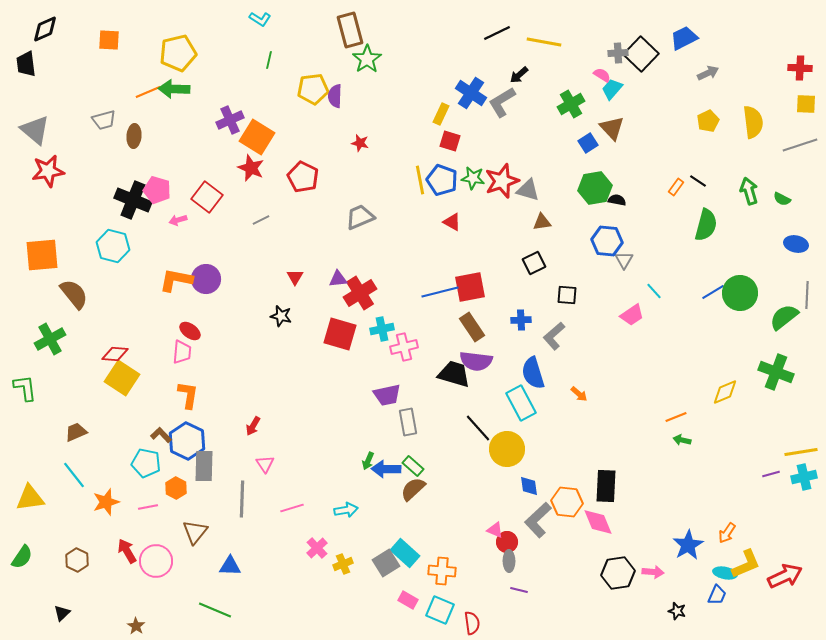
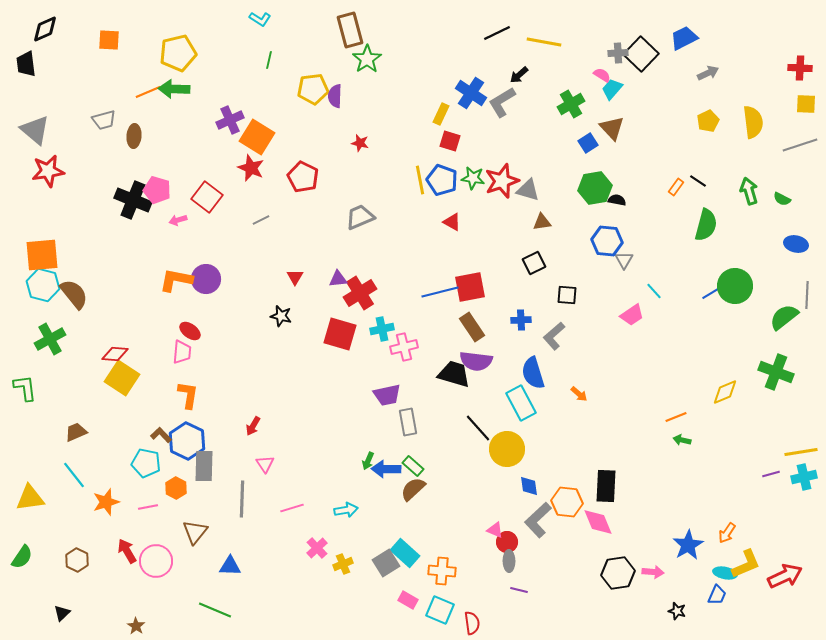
cyan hexagon at (113, 246): moved 70 px left, 39 px down
green circle at (740, 293): moved 5 px left, 7 px up
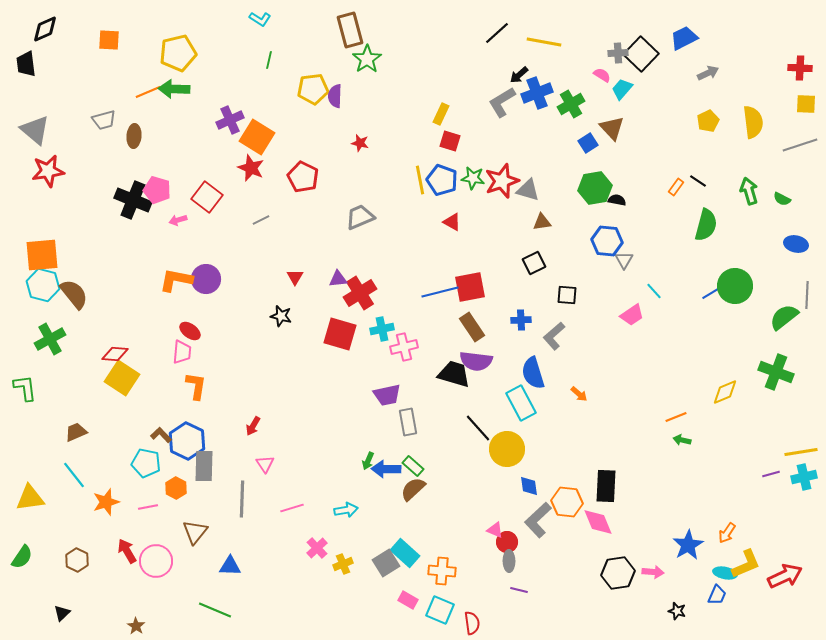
black line at (497, 33): rotated 16 degrees counterclockwise
cyan trapezoid at (612, 89): moved 10 px right
blue cross at (471, 93): moved 66 px right; rotated 36 degrees clockwise
orange L-shape at (188, 395): moved 8 px right, 9 px up
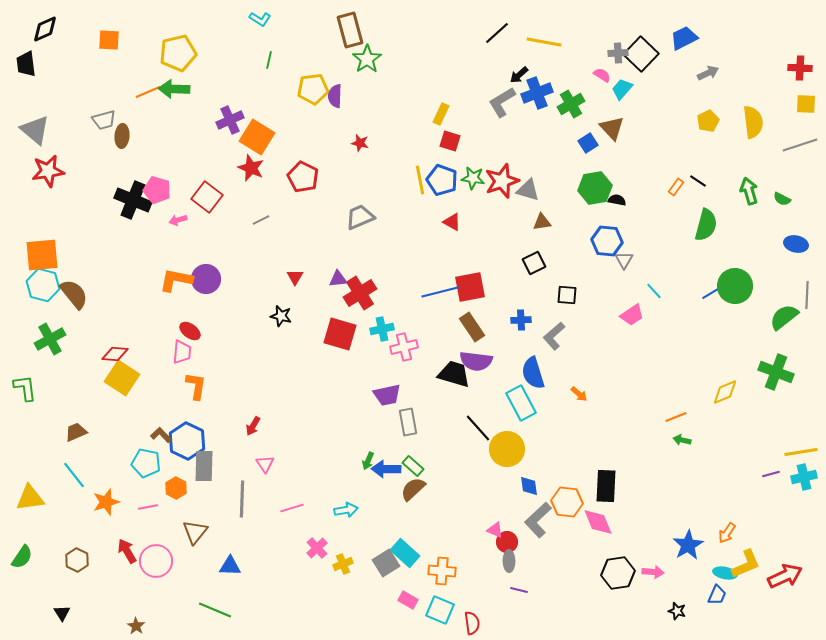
brown ellipse at (134, 136): moved 12 px left
black triangle at (62, 613): rotated 18 degrees counterclockwise
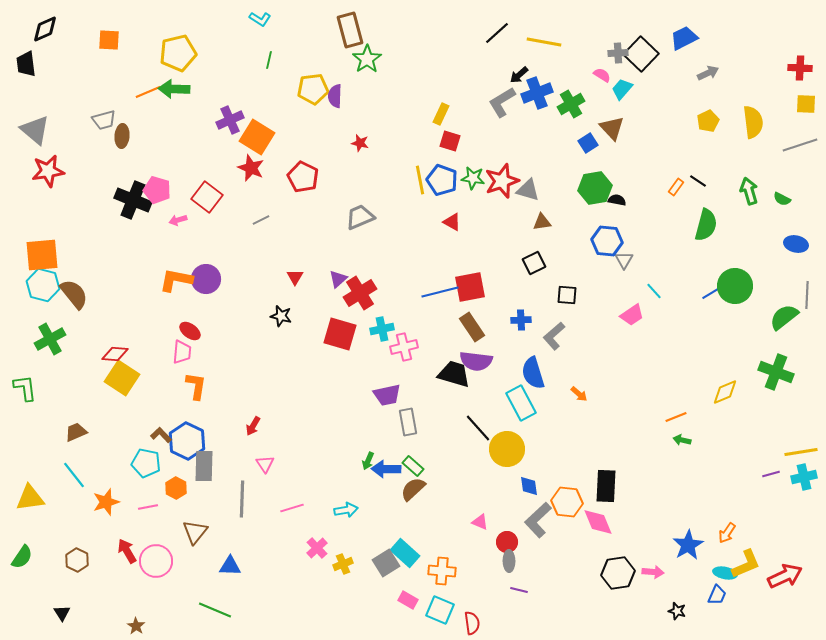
purple triangle at (338, 279): rotated 36 degrees counterclockwise
pink triangle at (495, 530): moved 15 px left, 8 px up
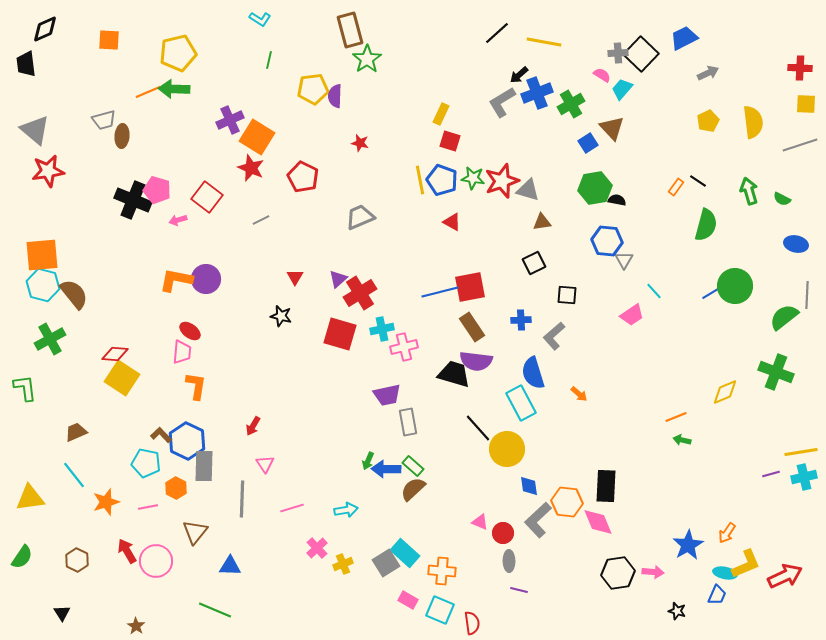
red circle at (507, 542): moved 4 px left, 9 px up
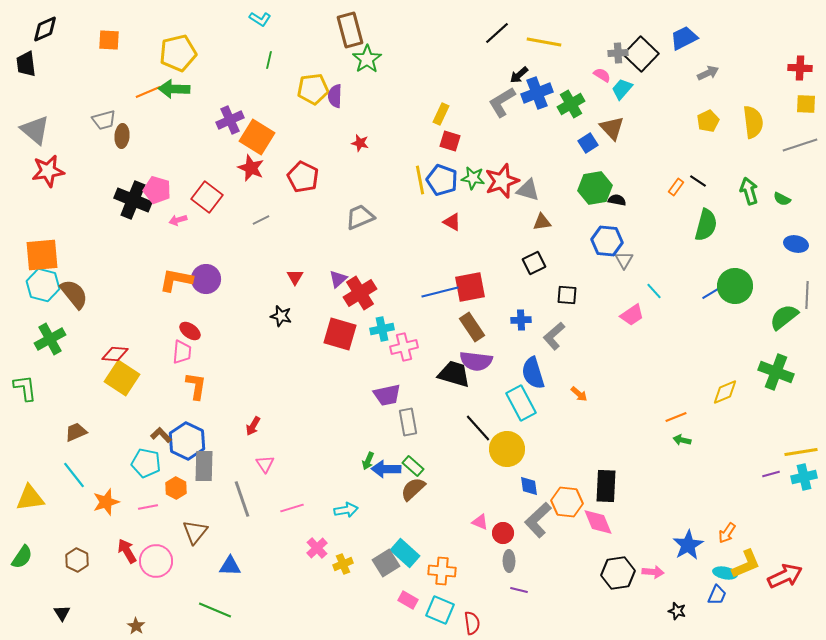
gray line at (242, 499): rotated 21 degrees counterclockwise
